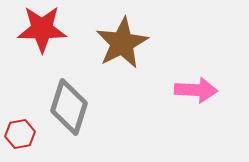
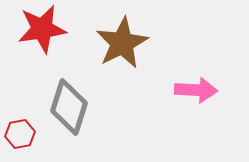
red star: rotated 9 degrees counterclockwise
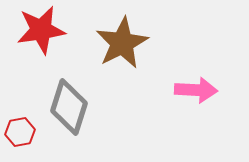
red star: moved 1 px left, 1 px down
red hexagon: moved 2 px up
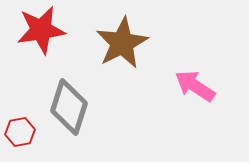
pink arrow: moved 1 px left, 4 px up; rotated 150 degrees counterclockwise
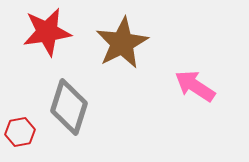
red star: moved 6 px right, 2 px down
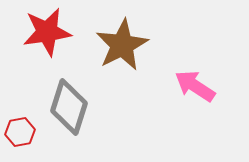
brown star: moved 2 px down
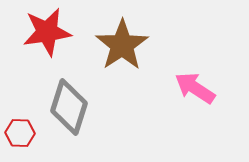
brown star: rotated 6 degrees counterclockwise
pink arrow: moved 2 px down
red hexagon: moved 1 px down; rotated 12 degrees clockwise
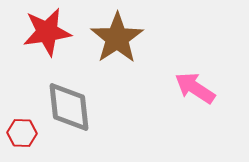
brown star: moved 5 px left, 7 px up
gray diamond: rotated 24 degrees counterclockwise
red hexagon: moved 2 px right
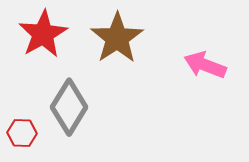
red star: moved 4 px left, 2 px down; rotated 21 degrees counterclockwise
pink arrow: moved 10 px right, 23 px up; rotated 12 degrees counterclockwise
gray diamond: rotated 38 degrees clockwise
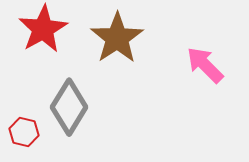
red star: moved 5 px up
pink arrow: rotated 24 degrees clockwise
red hexagon: moved 2 px right, 1 px up; rotated 12 degrees clockwise
